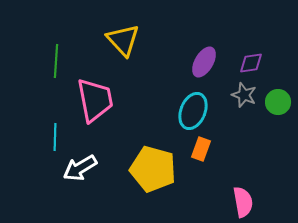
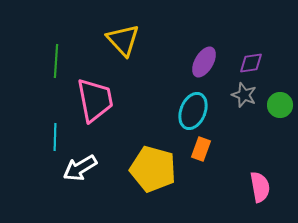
green circle: moved 2 px right, 3 px down
pink semicircle: moved 17 px right, 15 px up
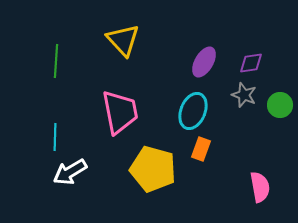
pink trapezoid: moved 25 px right, 12 px down
white arrow: moved 10 px left, 4 px down
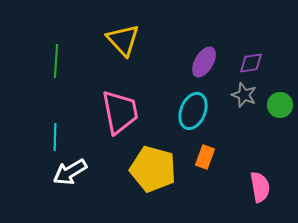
orange rectangle: moved 4 px right, 8 px down
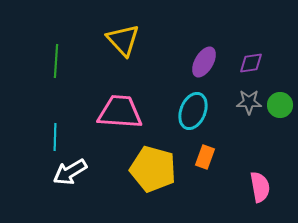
gray star: moved 5 px right, 7 px down; rotated 20 degrees counterclockwise
pink trapezoid: rotated 75 degrees counterclockwise
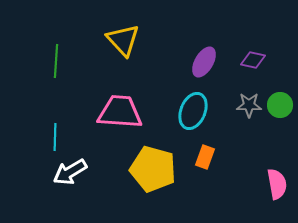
purple diamond: moved 2 px right, 3 px up; rotated 20 degrees clockwise
gray star: moved 3 px down
pink semicircle: moved 17 px right, 3 px up
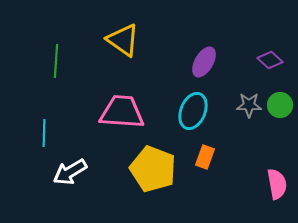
yellow triangle: rotated 12 degrees counterclockwise
purple diamond: moved 17 px right; rotated 30 degrees clockwise
pink trapezoid: moved 2 px right
cyan line: moved 11 px left, 4 px up
yellow pentagon: rotated 6 degrees clockwise
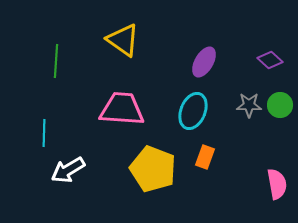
pink trapezoid: moved 3 px up
white arrow: moved 2 px left, 2 px up
